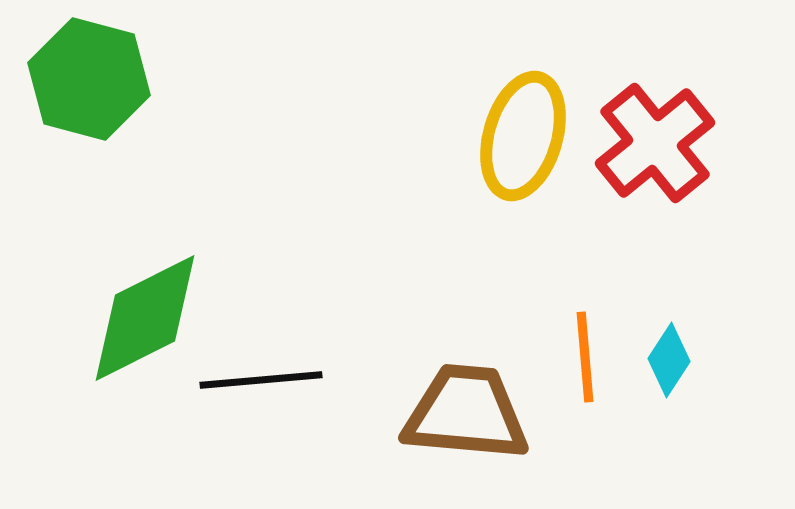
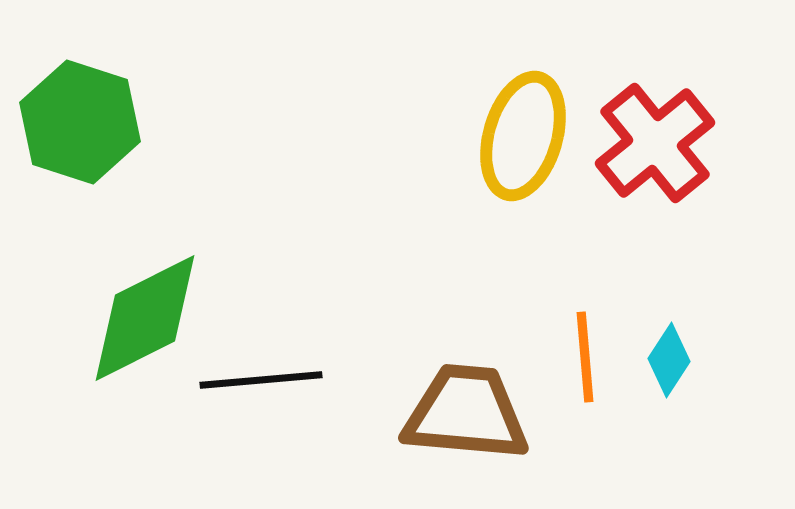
green hexagon: moved 9 px left, 43 px down; rotated 3 degrees clockwise
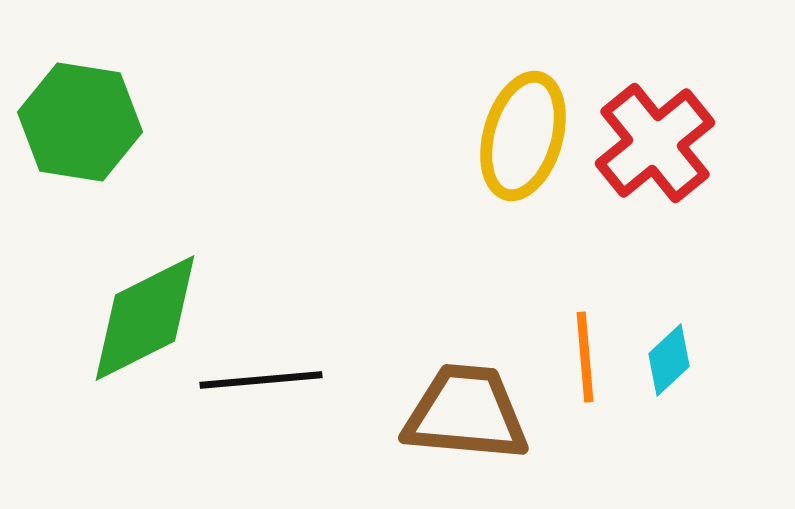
green hexagon: rotated 9 degrees counterclockwise
cyan diamond: rotated 14 degrees clockwise
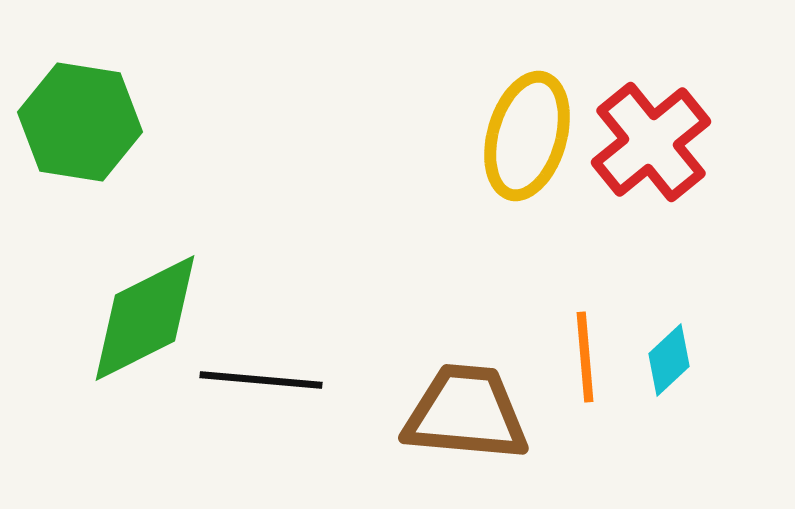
yellow ellipse: moved 4 px right
red cross: moved 4 px left, 1 px up
black line: rotated 10 degrees clockwise
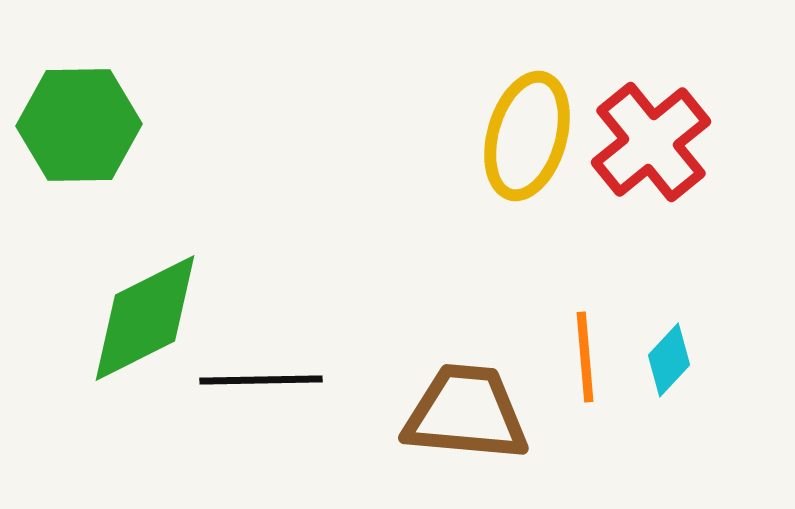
green hexagon: moved 1 px left, 3 px down; rotated 10 degrees counterclockwise
cyan diamond: rotated 4 degrees counterclockwise
black line: rotated 6 degrees counterclockwise
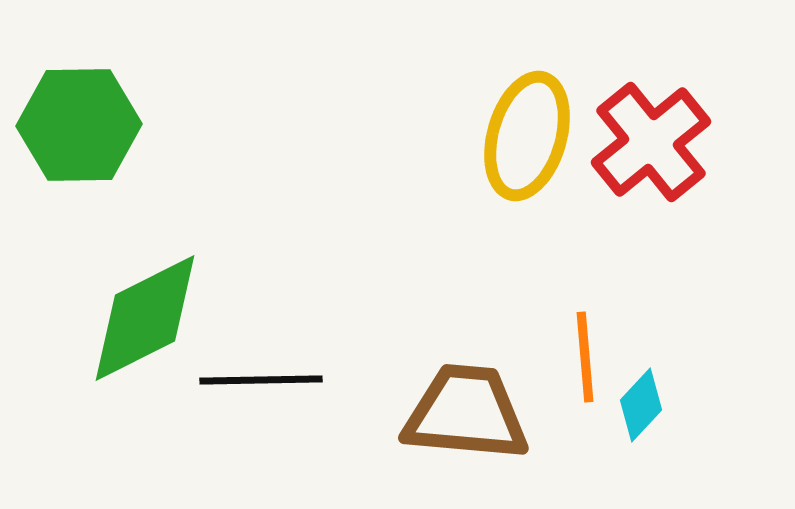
cyan diamond: moved 28 px left, 45 px down
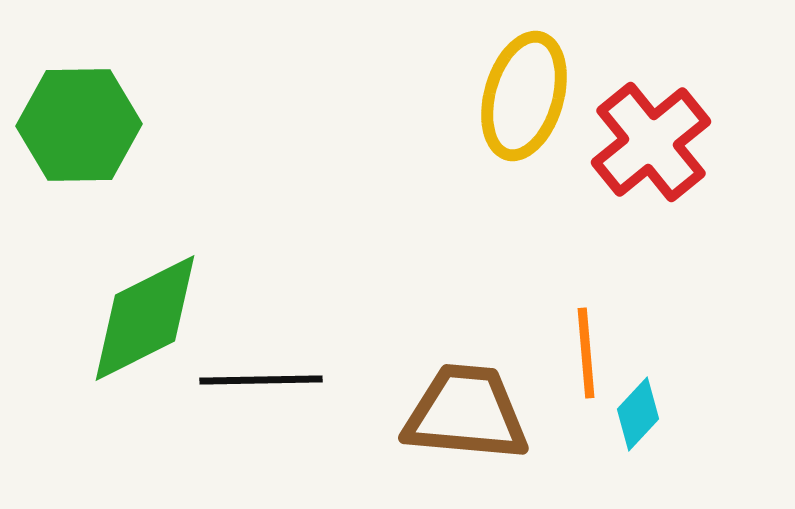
yellow ellipse: moved 3 px left, 40 px up
orange line: moved 1 px right, 4 px up
cyan diamond: moved 3 px left, 9 px down
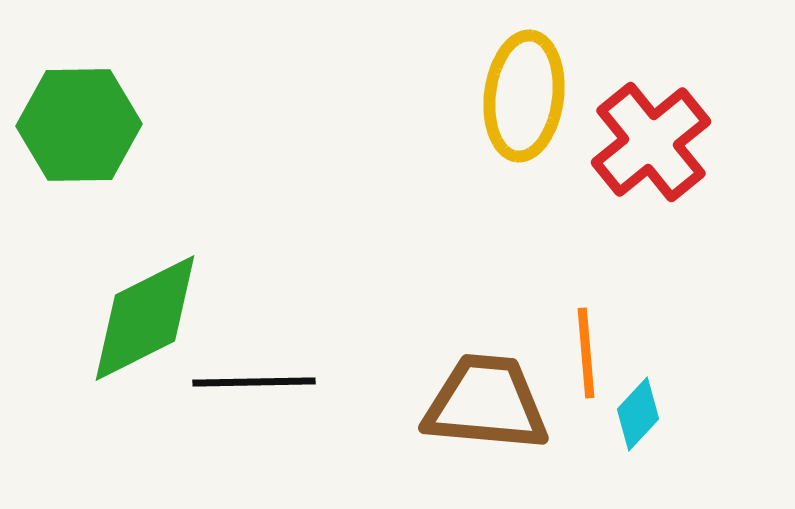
yellow ellipse: rotated 9 degrees counterclockwise
black line: moved 7 px left, 2 px down
brown trapezoid: moved 20 px right, 10 px up
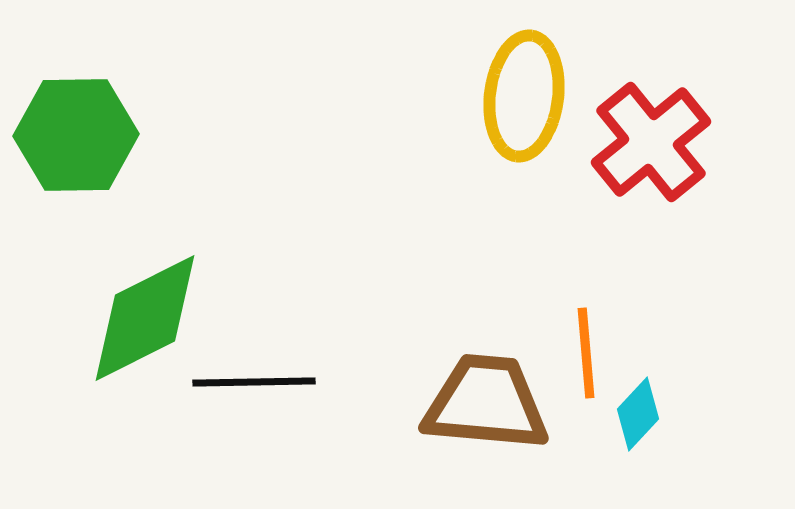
green hexagon: moved 3 px left, 10 px down
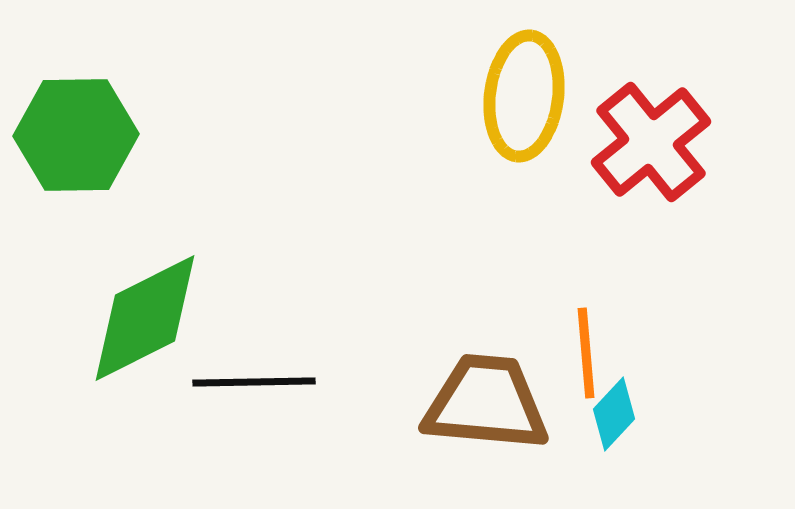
cyan diamond: moved 24 px left
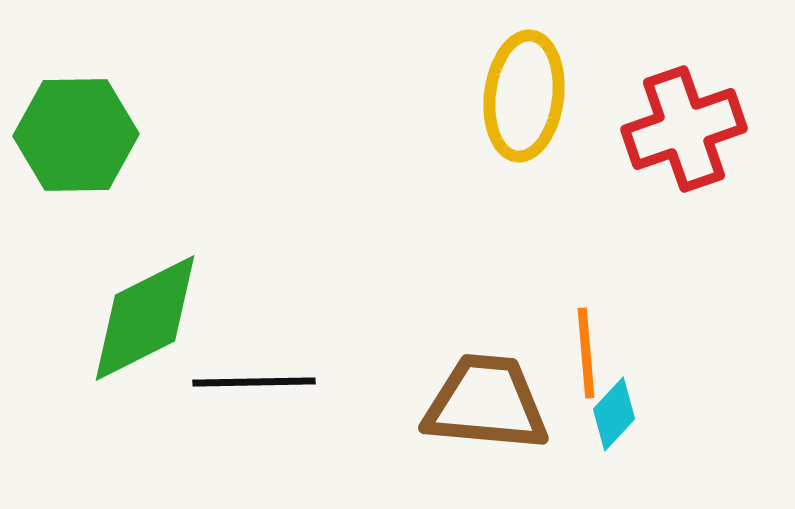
red cross: moved 33 px right, 13 px up; rotated 20 degrees clockwise
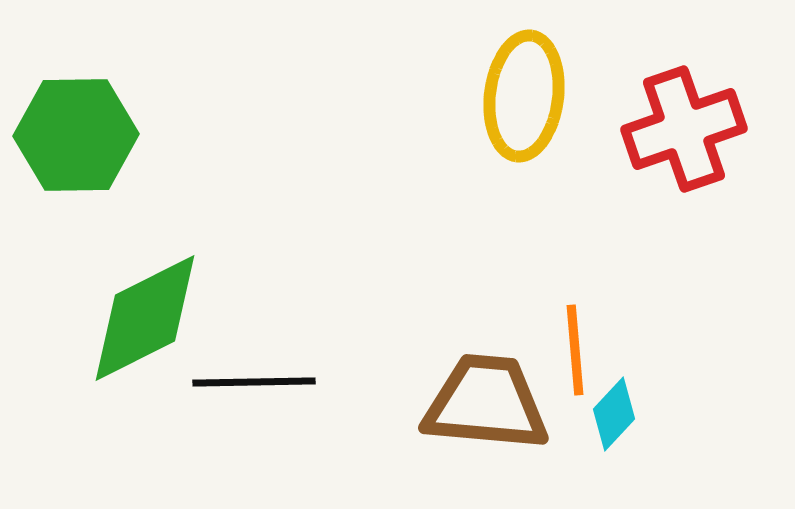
orange line: moved 11 px left, 3 px up
